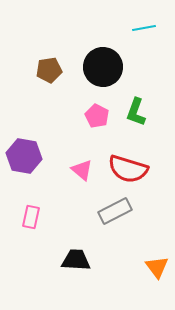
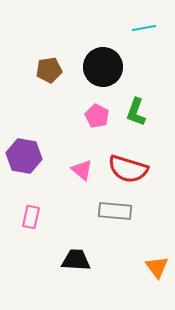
gray rectangle: rotated 32 degrees clockwise
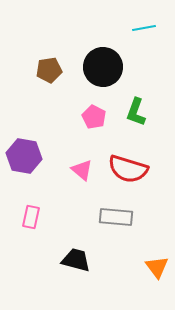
pink pentagon: moved 3 px left, 1 px down
gray rectangle: moved 1 px right, 6 px down
black trapezoid: rotated 12 degrees clockwise
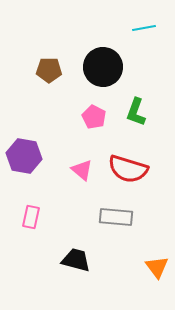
brown pentagon: rotated 10 degrees clockwise
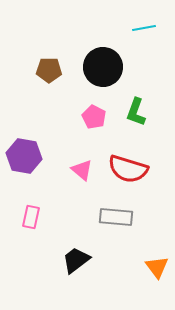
black trapezoid: rotated 52 degrees counterclockwise
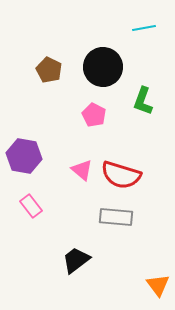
brown pentagon: rotated 25 degrees clockwise
green L-shape: moved 7 px right, 11 px up
pink pentagon: moved 2 px up
red semicircle: moved 7 px left, 6 px down
pink rectangle: moved 11 px up; rotated 50 degrees counterclockwise
orange triangle: moved 1 px right, 18 px down
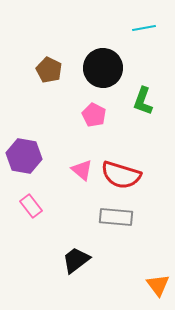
black circle: moved 1 px down
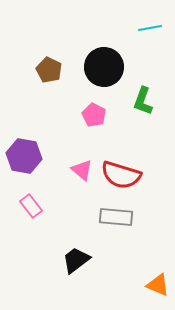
cyan line: moved 6 px right
black circle: moved 1 px right, 1 px up
orange triangle: rotated 30 degrees counterclockwise
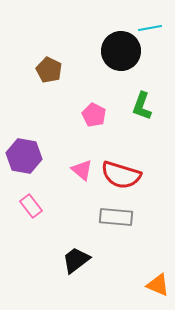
black circle: moved 17 px right, 16 px up
green L-shape: moved 1 px left, 5 px down
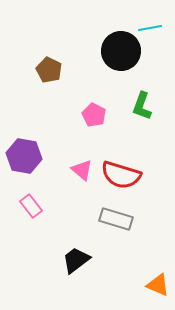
gray rectangle: moved 2 px down; rotated 12 degrees clockwise
